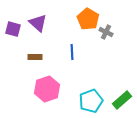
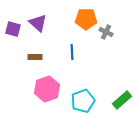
orange pentagon: moved 2 px left; rotated 30 degrees counterclockwise
cyan pentagon: moved 8 px left
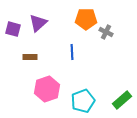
purple triangle: rotated 36 degrees clockwise
brown rectangle: moved 5 px left
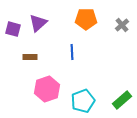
gray cross: moved 16 px right, 7 px up; rotated 24 degrees clockwise
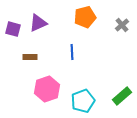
orange pentagon: moved 1 px left, 2 px up; rotated 15 degrees counterclockwise
purple triangle: rotated 18 degrees clockwise
green rectangle: moved 4 px up
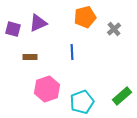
gray cross: moved 8 px left, 4 px down
cyan pentagon: moved 1 px left, 1 px down
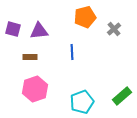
purple triangle: moved 1 px right, 8 px down; rotated 18 degrees clockwise
pink hexagon: moved 12 px left
